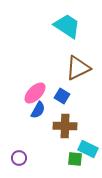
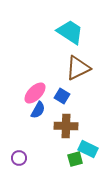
cyan trapezoid: moved 3 px right, 6 px down
brown cross: moved 1 px right
green square: rotated 21 degrees counterclockwise
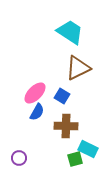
blue semicircle: moved 1 px left, 2 px down
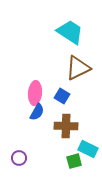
pink ellipse: rotated 40 degrees counterclockwise
green square: moved 1 px left, 2 px down
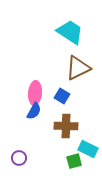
blue semicircle: moved 3 px left, 1 px up
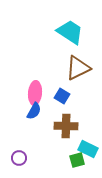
green square: moved 3 px right, 1 px up
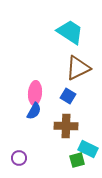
blue square: moved 6 px right
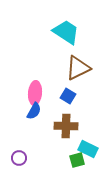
cyan trapezoid: moved 4 px left
